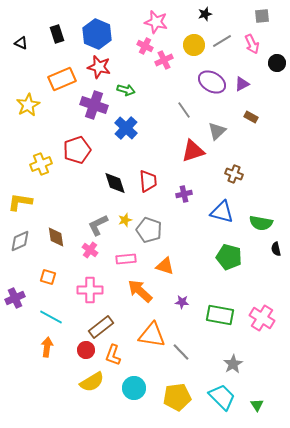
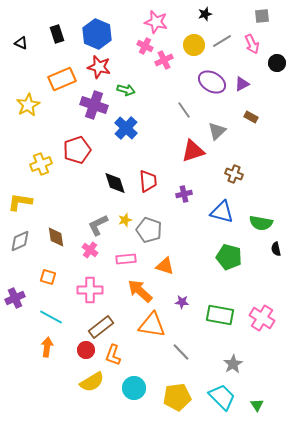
orange triangle at (152, 335): moved 10 px up
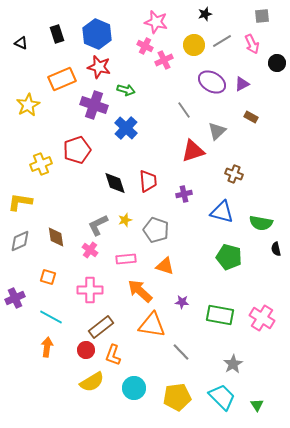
gray pentagon at (149, 230): moved 7 px right
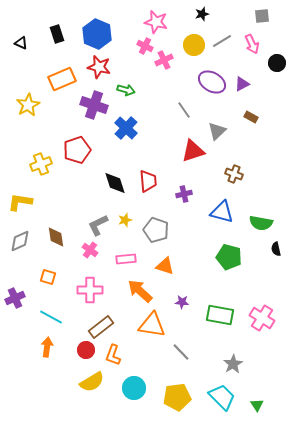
black star at (205, 14): moved 3 px left
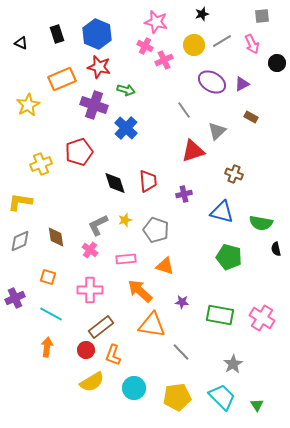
red pentagon at (77, 150): moved 2 px right, 2 px down
cyan line at (51, 317): moved 3 px up
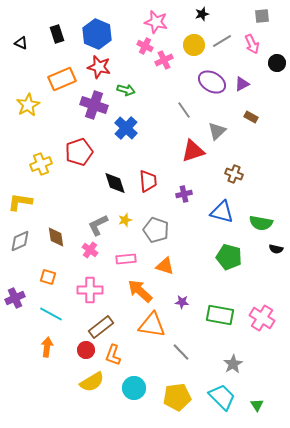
black semicircle at (276, 249): rotated 64 degrees counterclockwise
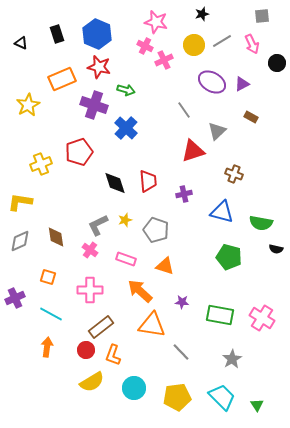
pink rectangle at (126, 259): rotated 24 degrees clockwise
gray star at (233, 364): moved 1 px left, 5 px up
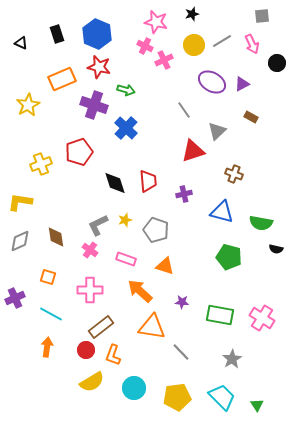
black star at (202, 14): moved 10 px left
orange triangle at (152, 325): moved 2 px down
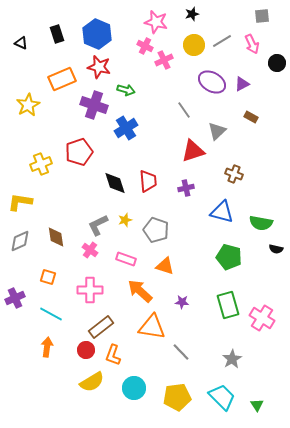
blue cross at (126, 128): rotated 15 degrees clockwise
purple cross at (184, 194): moved 2 px right, 6 px up
green rectangle at (220, 315): moved 8 px right, 10 px up; rotated 64 degrees clockwise
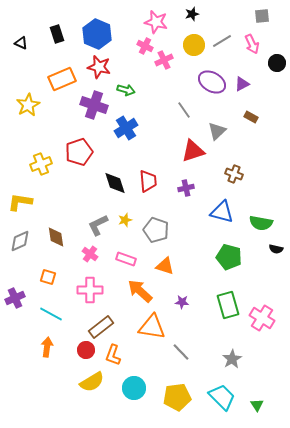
pink cross at (90, 250): moved 4 px down
